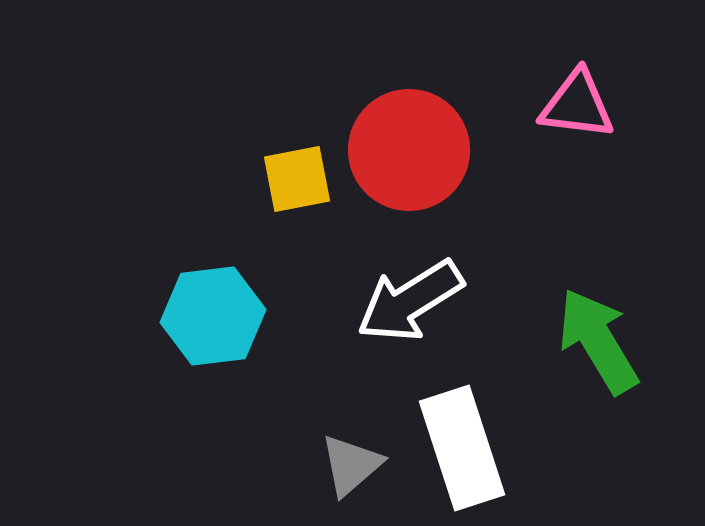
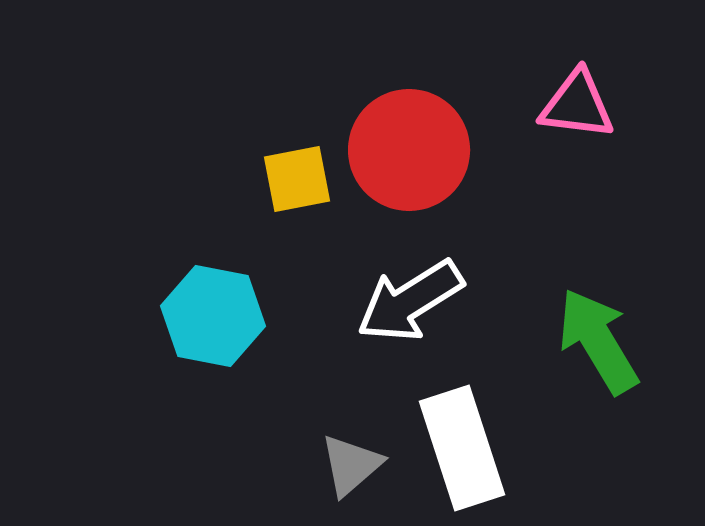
cyan hexagon: rotated 18 degrees clockwise
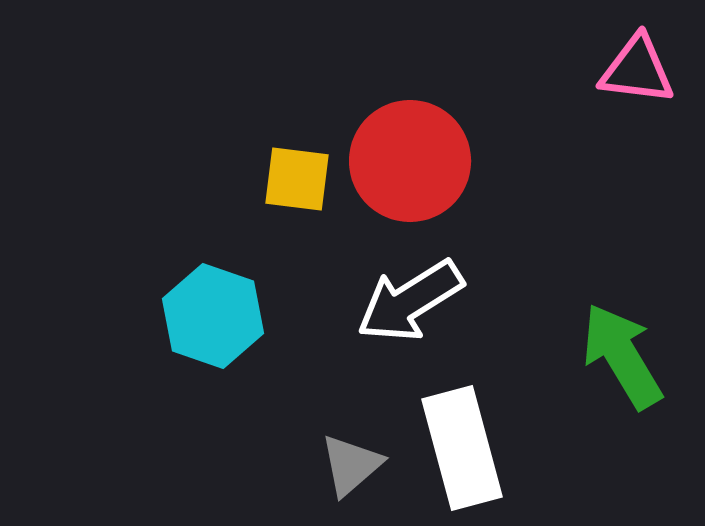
pink triangle: moved 60 px right, 35 px up
red circle: moved 1 px right, 11 px down
yellow square: rotated 18 degrees clockwise
cyan hexagon: rotated 8 degrees clockwise
green arrow: moved 24 px right, 15 px down
white rectangle: rotated 3 degrees clockwise
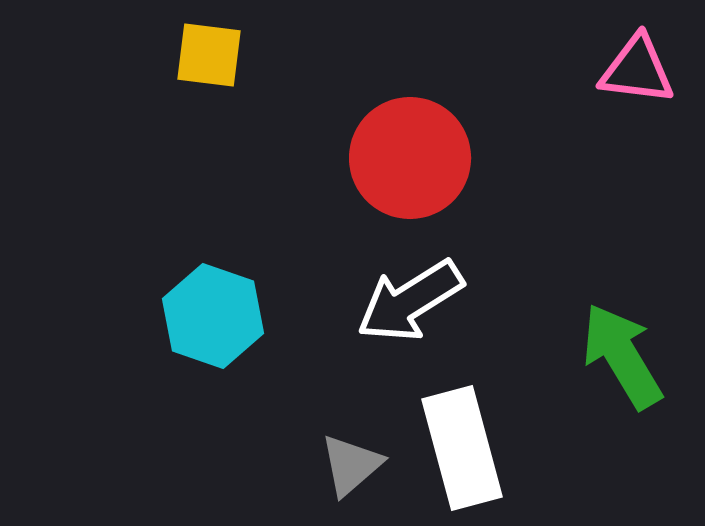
red circle: moved 3 px up
yellow square: moved 88 px left, 124 px up
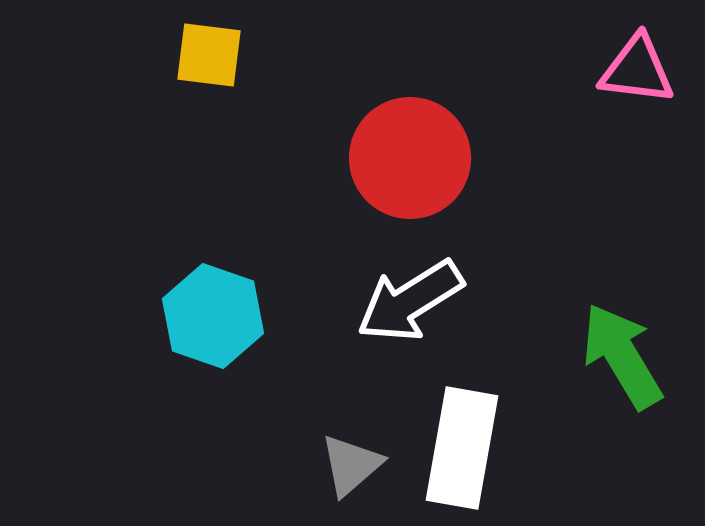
white rectangle: rotated 25 degrees clockwise
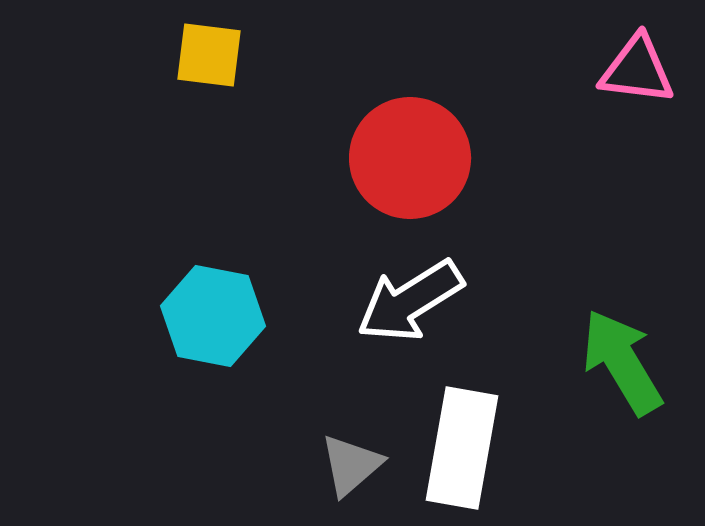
cyan hexagon: rotated 8 degrees counterclockwise
green arrow: moved 6 px down
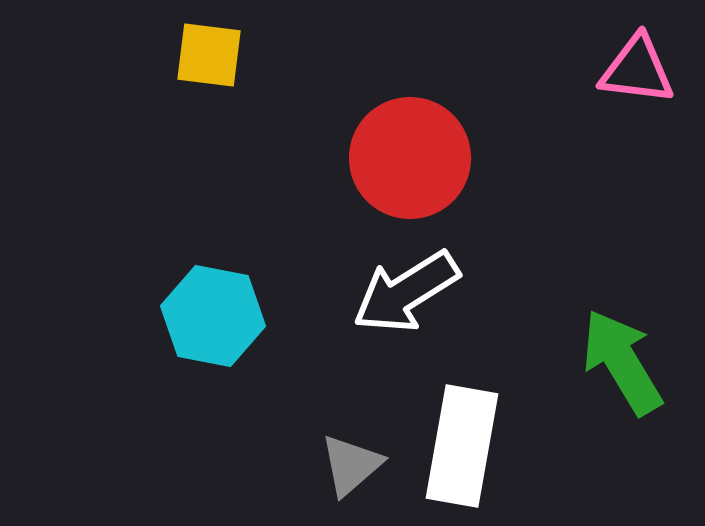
white arrow: moved 4 px left, 9 px up
white rectangle: moved 2 px up
